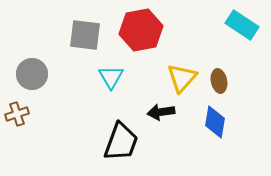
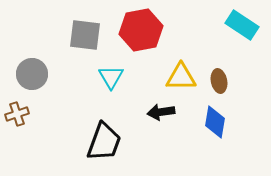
yellow triangle: moved 1 px left, 1 px up; rotated 48 degrees clockwise
black trapezoid: moved 17 px left
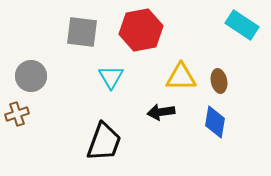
gray square: moved 3 px left, 3 px up
gray circle: moved 1 px left, 2 px down
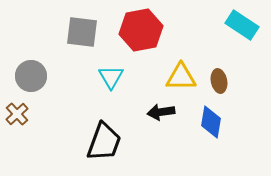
brown cross: rotated 25 degrees counterclockwise
blue diamond: moved 4 px left
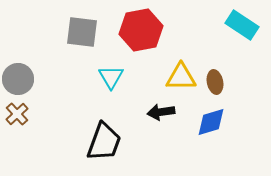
gray circle: moved 13 px left, 3 px down
brown ellipse: moved 4 px left, 1 px down
blue diamond: rotated 64 degrees clockwise
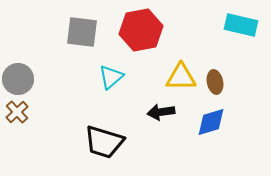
cyan rectangle: moved 1 px left; rotated 20 degrees counterclockwise
cyan triangle: rotated 20 degrees clockwise
brown cross: moved 2 px up
black trapezoid: rotated 87 degrees clockwise
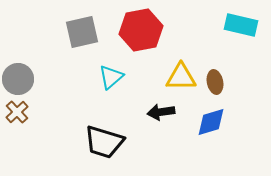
gray square: rotated 20 degrees counterclockwise
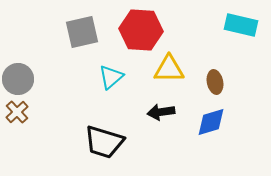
red hexagon: rotated 15 degrees clockwise
yellow triangle: moved 12 px left, 8 px up
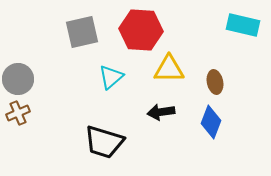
cyan rectangle: moved 2 px right
brown cross: moved 1 px right, 1 px down; rotated 20 degrees clockwise
blue diamond: rotated 52 degrees counterclockwise
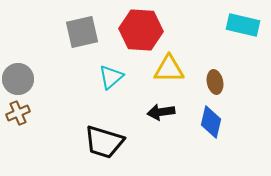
blue diamond: rotated 8 degrees counterclockwise
